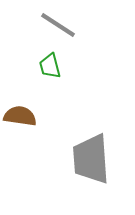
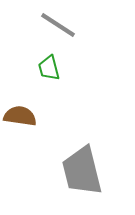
green trapezoid: moved 1 px left, 2 px down
gray trapezoid: moved 9 px left, 12 px down; rotated 10 degrees counterclockwise
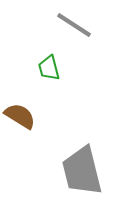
gray line: moved 16 px right
brown semicircle: rotated 24 degrees clockwise
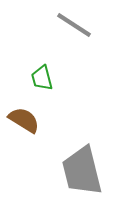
green trapezoid: moved 7 px left, 10 px down
brown semicircle: moved 4 px right, 4 px down
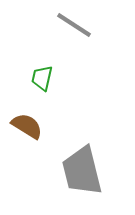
green trapezoid: rotated 28 degrees clockwise
brown semicircle: moved 3 px right, 6 px down
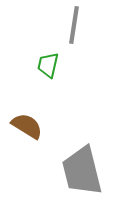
gray line: rotated 66 degrees clockwise
green trapezoid: moved 6 px right, 13 px up
